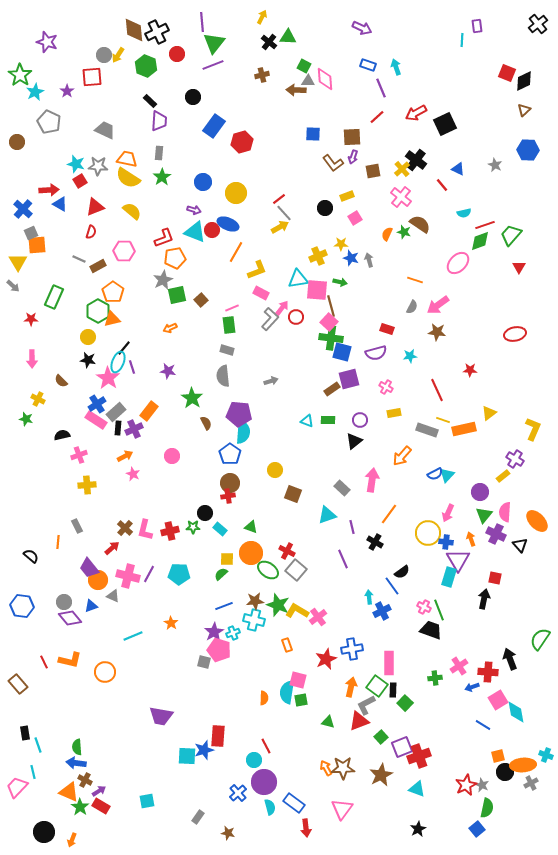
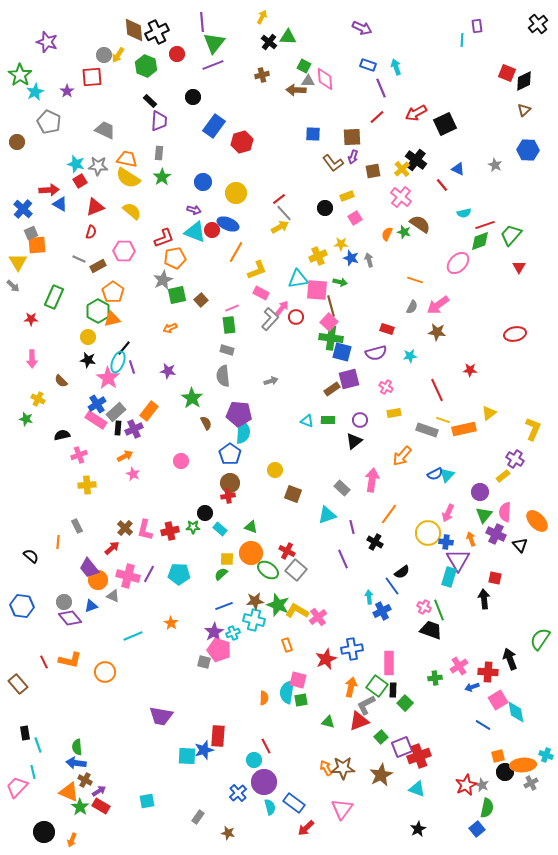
pink circle at (172, 456): moved 9 px right, 5 px down
black arrow at (484, 599): rotated 18 degrees counterclockwise
red arrow at (306, 828): rotated 54 degrees clockwise
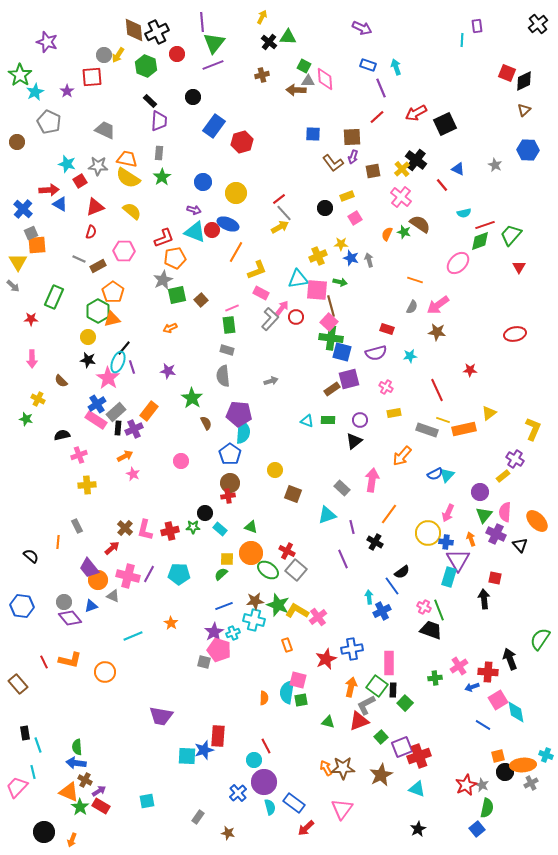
cyan star at (76, 164): moved 9 px left
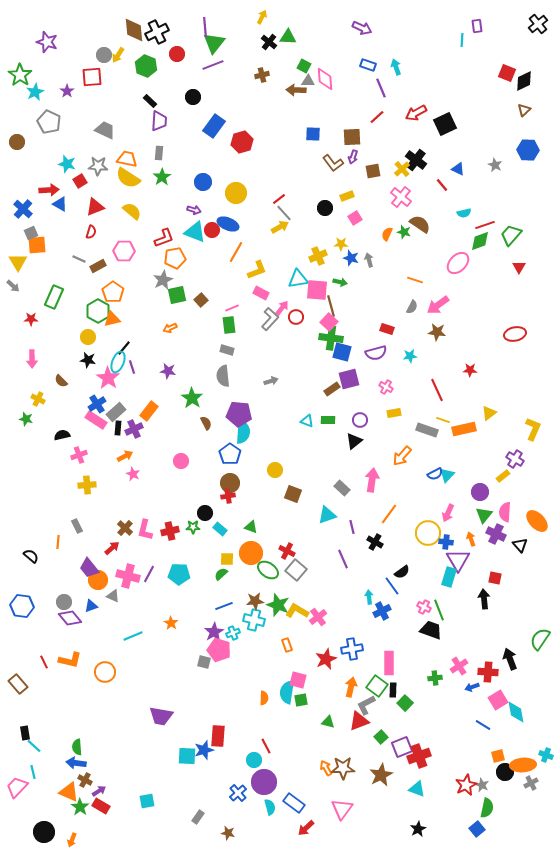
purple line at (202, 22): moved 3 px right, 5 px down
cyan line at (38, 745): moved 4 px left, 1 px down; rotated 28 degrees counterclockwise
